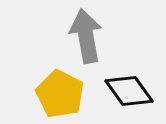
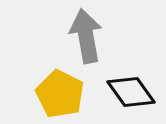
black diamond: moved 2 px right, 1 px down
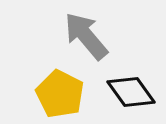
gray arrow: rotated 30 degrees counterclockwise
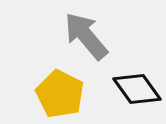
black diamond: moved 6 px right, 3 px up
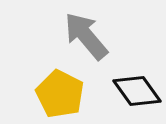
black diamond: moved 2 px down
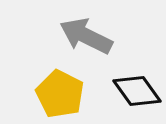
gray arrow: rotated 24 degrees counterclockwise
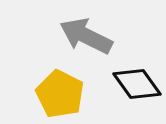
black diamond: moved 7 px up
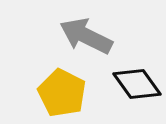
yellow pentagon: moved 2 px right, 1 px up
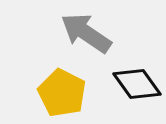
gray arrow: moved 3 px up; rotated 8 degrees clockwise
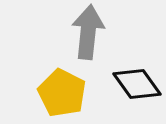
gray arrow: moved 2 px right, 1 px up; rotated 62 degrees clockwise
